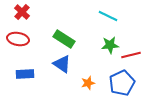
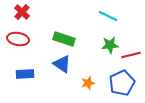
green rectangle: rotated 15 degrees counterclockwise
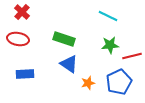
red line: moved 1 px right, 1 px down
blue triangle: moved 7 px right
blue pentagon: moved 3 px left, 1 px up
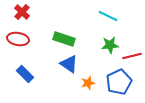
blue rectangle: rotated 48 degrees clockwise
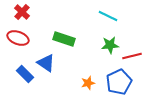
red ellipse: moved 1 px up; rotated 10 degrees clockwise
blue triangle: moved 23 px left, 1 px up
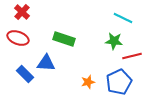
cyan line: moved 15 px right, 2 px down
green star: moved 4 px right, 4 px up; rotated 12 degrees clockwise
blue triangle: rotated 30 degrees counterclockwise
orange star: moved 1 px up
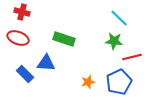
red cross: rotated 28 degrees counterclockwise
cyan line: moved 4 px left; rotated 18 degrees clockwise
red line: moved 1 px down
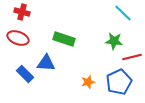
cyan line: moved 4 px right, 5 px up
